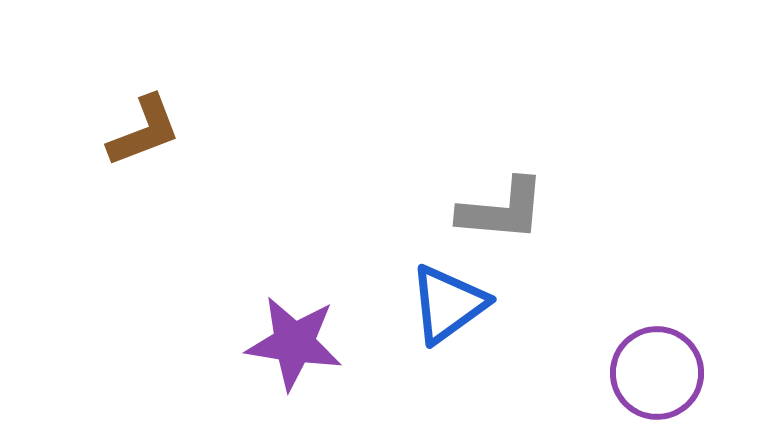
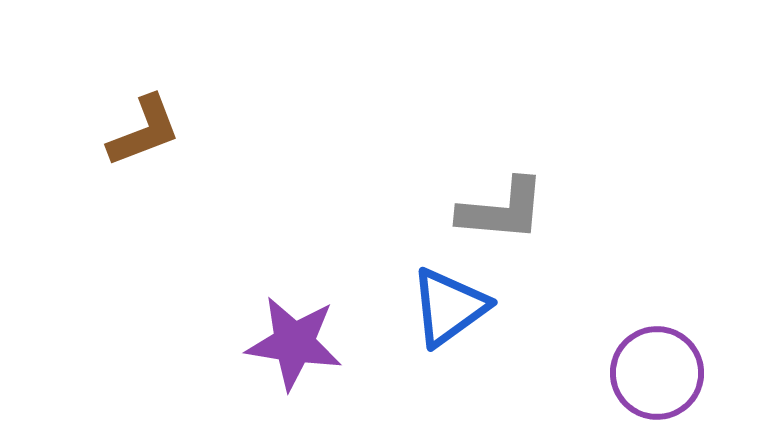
blue triangle: moved 1 px right, 3 px down
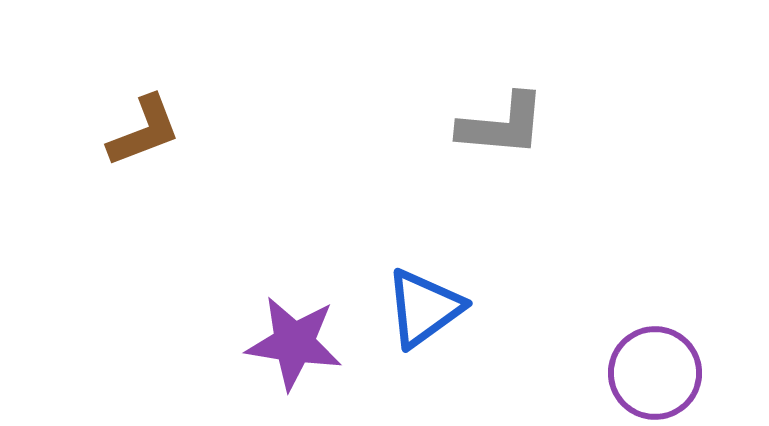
gray L-shape: moved 85 px up
blue triangle: moved 25 px left, 1 px down
purple circle: moved 2 px left
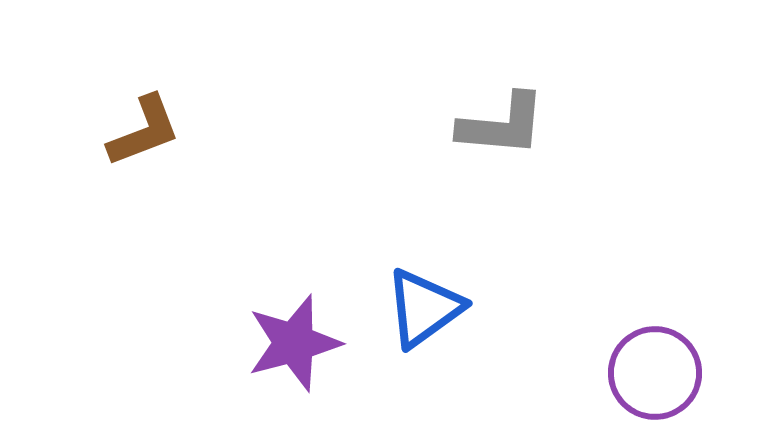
purple star: rotated 24 degrees counterclockwise
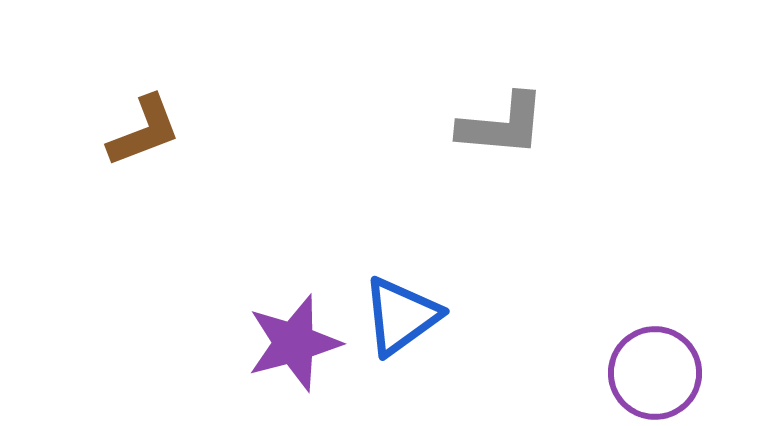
blue triangle: moved 23 px left, 8 px down
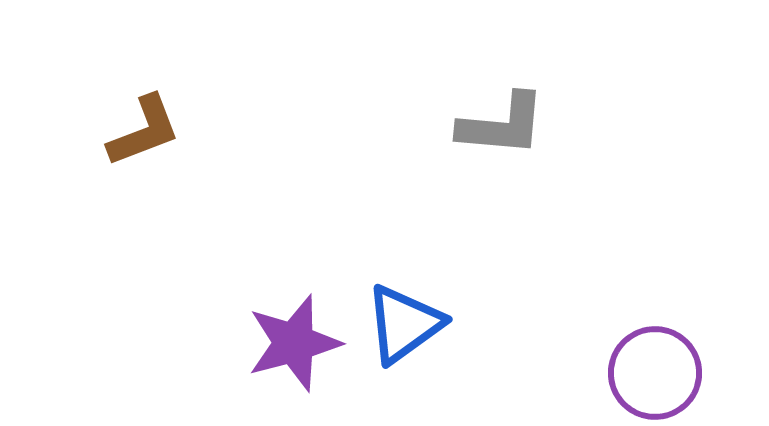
blue triangle: moved 3 px right, 8 px down
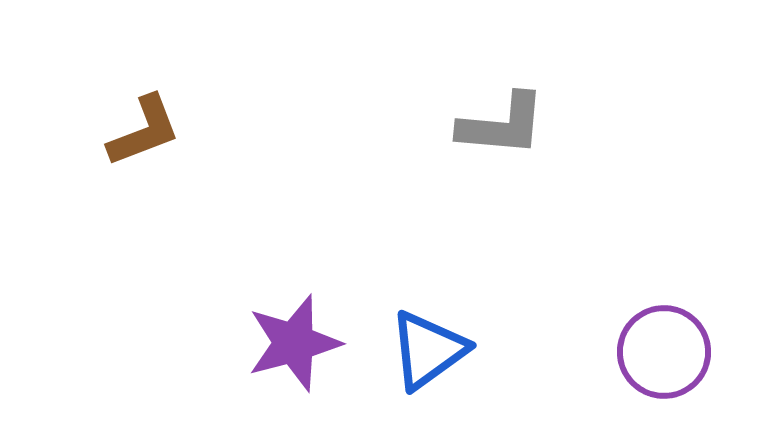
blue triangle: moved 24 px right, 26 px down
purple circle: moved 9 px right, 21 px up
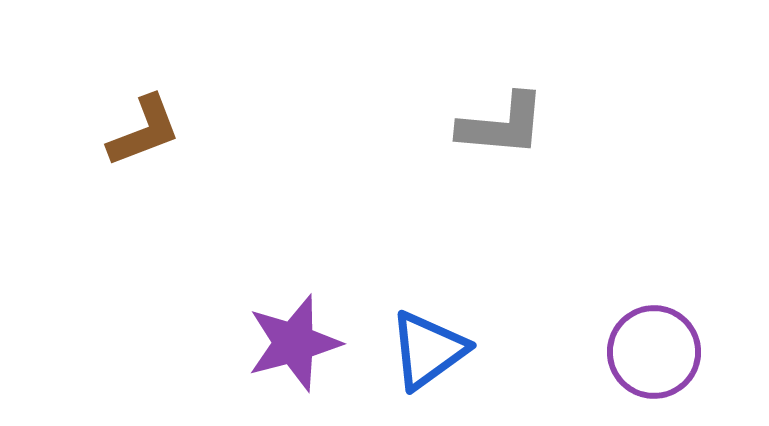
purple circle: moved 10 px left
